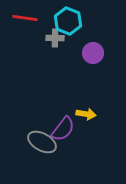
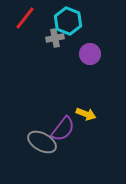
red line: rotated 60 degrees counterclockwise
gray cross: rotated 12 degrees counterclockwise
purple circle: moved 3 px left, 1 px down
yellow arrow: rotated 12 degrees clockwise
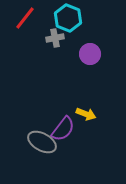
cyan hexagon: moved 3 px up
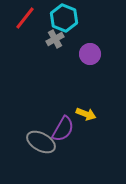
cyan hexagon: moved 4 px left
gray cross: moved 1 px down; rotated 18 degrees counterclockwise
purple semicircle: rotated 8 degrees counterclockwise
gray ellipse: moved 1 px left
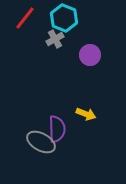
purple circle: moved 1 px down
purple semicircle: moved 6 px left; rotated 32 degrees counterclockwise
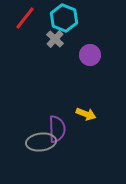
gray cross: rotated 18 degrees counterclockwise
gray ellipse: rotated 36 degrees counterclockwise
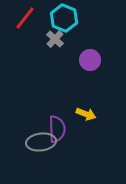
purple circle: moved 5 px down
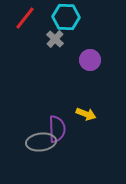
cyan hexagon: moved 2 px right, 1 px up; rotated 20 degrees counterclockwise
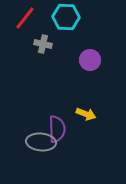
gray cross: moved 12 px left, 5 px down; rotated 30 degrees counterclockwise
gray ellipse: rotated 12 degrees clockwise
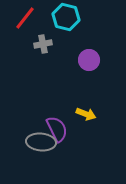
cyan hexagon: rotated 12 degrees clockwise
gray cross: rotated 24 degrees counterclockwise
purple circle: moved 1 px left
purple semicircle: rotated 24 degrees counterclockwise
